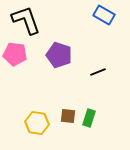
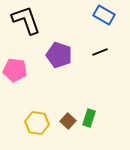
pink pentagon: moved 16 px down
black line: moved 2 px right, 20 px up
brown square: moved 5 px down; rotated 35 degrees clockwise
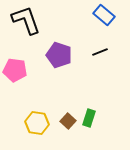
blue rectangle: rotated 10 degrees clockwise
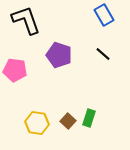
blue rectangle: rotated 20 degrees clockwise
black line: moved 3 px right, 2 px down; rotated 63 degrees clockwise
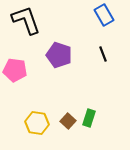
black line: rotated 28 degrees clockwise
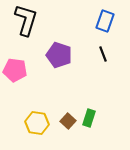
blue rectangle: moved 1 px right, 6 px down; rotated 50 degrees clockwise
black L-shape: rotated 36 degrees clockwise
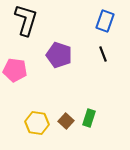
brown square: moved 2 px left
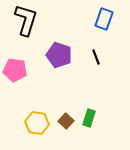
blue rectangle: moved 1 px left, 2 px up
black line: moved 7 px left, 3 px down
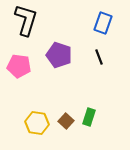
blue rectangle: moved 1 px left, 4 px down
black line: moved 3 px right
pink pentagon: moved 4 px right, 4 px up
green rectangle: moved 1 px up
